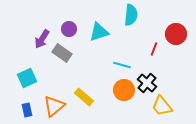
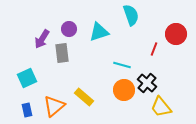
cyan semicircle: rotated 25 degrees counterclockwise
gray rectangle: rotated 48 degrees clockwise
yellow trapezoid: moved 1 px left, 1 px down
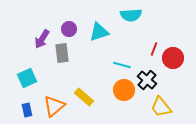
cyan semicircle: rotated 105 degrees clockwise
red circle: moved 3 px left, 24 px down
black cross: moved 3 px up
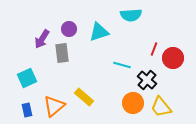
orange circle: moved 9 px right, 13 px down
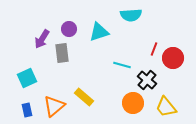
yellow trapezoid: moved 5 px right
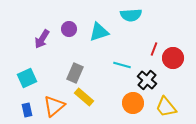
gray rectangle: moved 13 px right, 20 px down; rotated 30 degrees clockwise
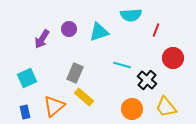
red line: moved 2 px right, 19 px up
orange circle: moved 1 px left, 6 px down
blue rectangle: moved 2 px left, 2 px down
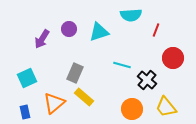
orange triangle: moved 3 px up
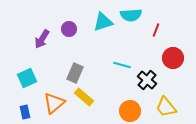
cyan triangle: moved 4 px right, 10 px up
orange circle: moved 2 px left, 2 px down
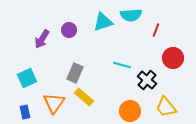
purple circle: moved 1 px down
orange triangle: rotated 15 degrees counterclockwise
